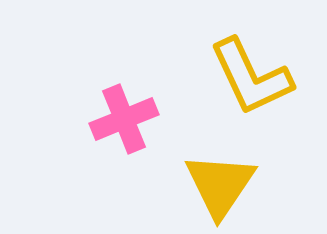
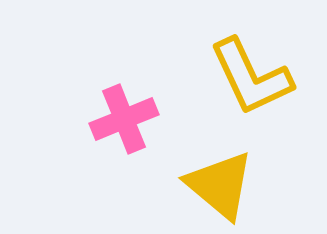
yellow triangle: rotated 24 degrees counterclockwise
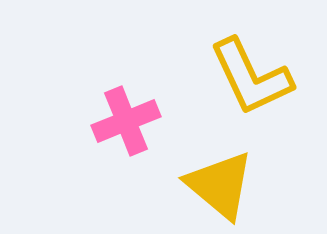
pink cross: moved 2 px right, 2 px down
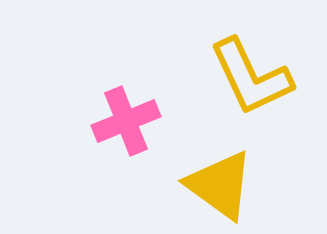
yellow triangle: rotated 4 degrees counterclockwise
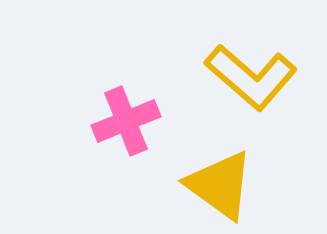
yellow L-shape: rotated 24 degrees counterclockwise
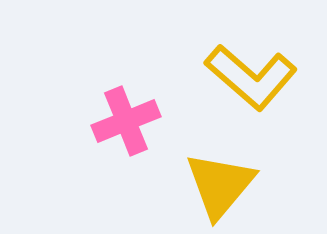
yellow triangle: rotated 34 degrees clockwise
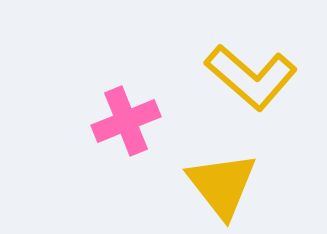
yellow triangle: moved 2 px right; rotated 18 degrees counterclockwise
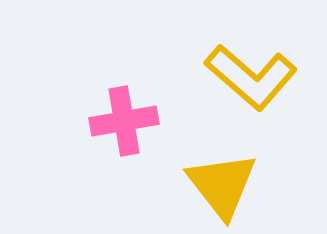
pink cross: moved 2 px left; rotated 12 degrees clockwise
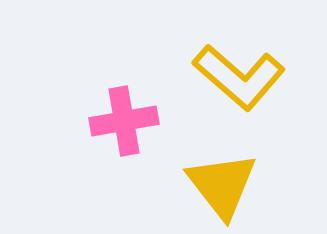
yellow L-shape: moved 12 px left
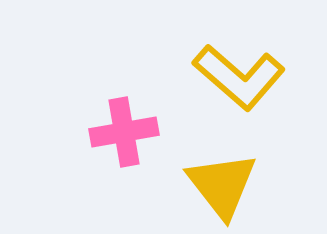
pink cross: moved 11 px down
